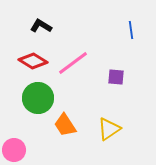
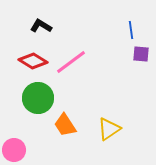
pink line: moved 2 px left, 1 px up
purple square: moved 25 px right, 23 px up
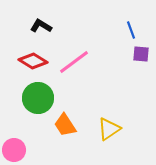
blue line: rotated 12 degrees counterclockwise
pink line: moved 3 px right
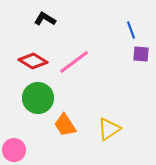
black L-shape: moved 4 px right, 7 px up
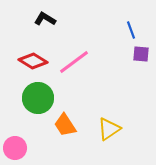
pink circle: moved 1 px right, 2 px up
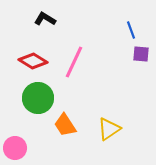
pink line: rotated 28 degrees counterclockwise
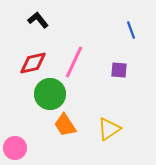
black L-shape: moved 7 px left, 1 px down; rotated 20 degrees clockwise
purple square: moved 22 px left, 16 px down
red diamond: moved 2 px down; rotated 44 degrees counterclockwise
green circle: moved 12 px right, 4 px up
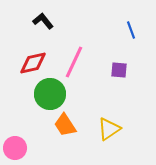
black L-shape: moved 5 px right, 1 px down
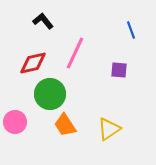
pink line: moved 1 px right, 9 px up
pink circle: moved 26 px up
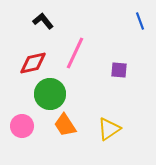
blue line: moved 9 px right, 9 px up
pink circle: moved 7 px right, 4 px down
